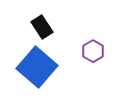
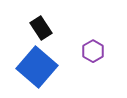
black rectangle: moved 1 px left, 1 px down
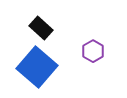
black rectangle: rotated 15 degrees counterclockwise
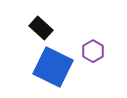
blue square: moved 16 px right; rotated 15 degrees counterclockwise
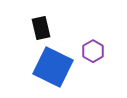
black rectangle: rotated 35 degrees clockwise
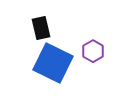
blue square: moved 4 px up
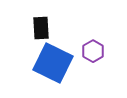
black rectangle: rotated 10 degrees clockwise
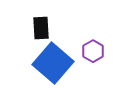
blue square: rotated 15 degrees clockwise
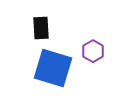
blue square: moved 5 px down; rotated 24 degrees counterclockwise
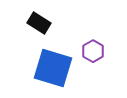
black rectangle: moved 2 px left, 5 px up; rotated 55 degrees counterclockwise
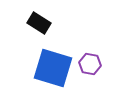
purple hexagon: moved 3 px left, 13 px down; rotated 20 degrees counterclockwise
